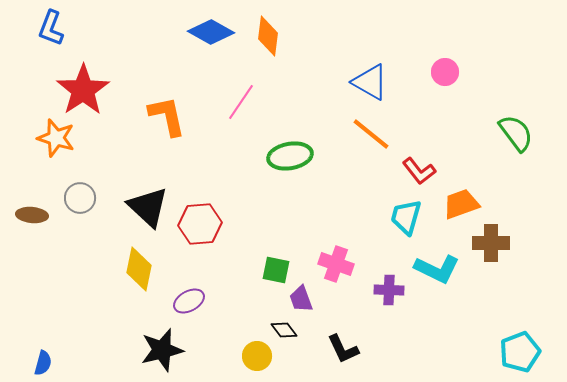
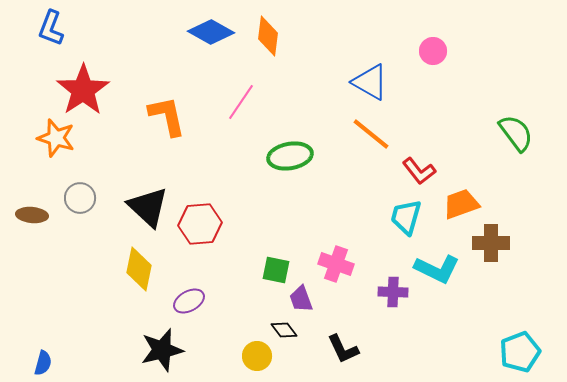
pink circle: moved 12 px left, 21 px up
purple cross: moved 4 px right, 2 px down
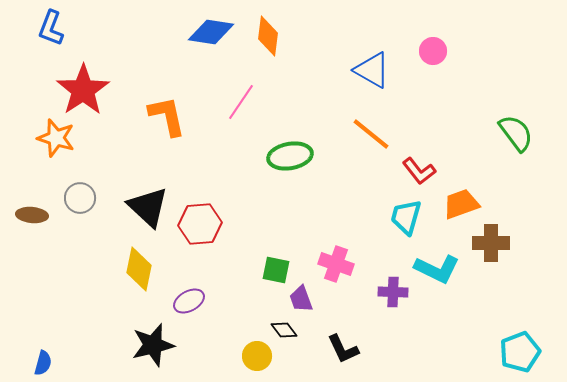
blue diamond: rotated 21 degrees counterclockwise
blue triangle: moved 2 px right, 12 px up
black star: moved 9 px left, 5 px up
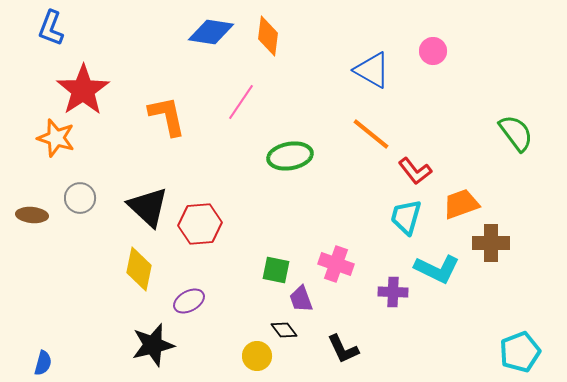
red L-shape: moved 4 px left
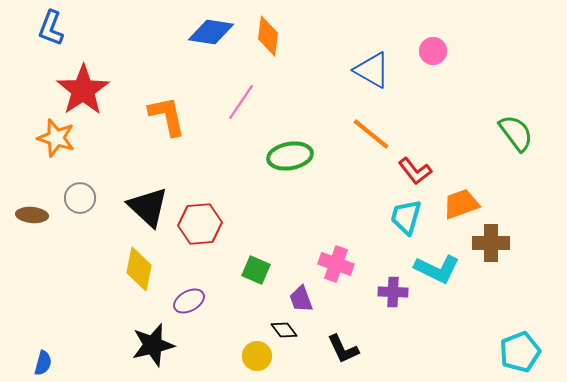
green square: moved 20 px left; rotated 12 degrees clockwise
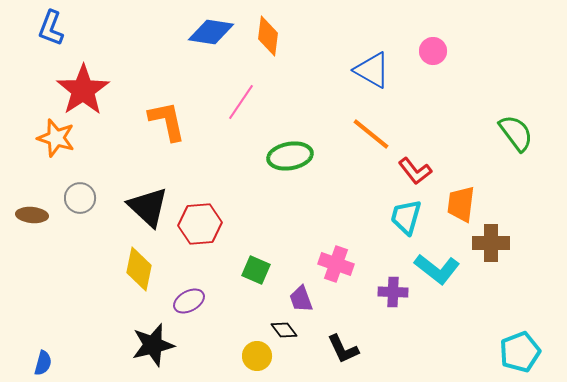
orange L-shape: moved 5 px down
orange trapezoid: rotated 63 degrees counterclockwise
cyan L-shape: rotated 12 degrees clockwise
